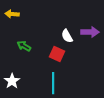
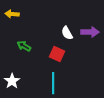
white semicircle: moved 3 px up
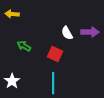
red square: moved 2 px left
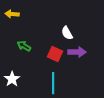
purple arrow: moved 13 px left, 20 px down
white star: moved 2 px up
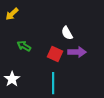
yellow arrow: rotated 48 degrees counterclockwise
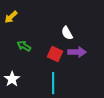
yellow arrow: moved 1 px left, 3 px down
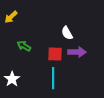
red square: rotated 21 degrees counterclockwise
cyan line: moved 5 px up
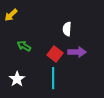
yellow arrow: moved 2 px up
white semicircle: moved 4 px up; rotated 32 degrees clockwise
red square: rotated 35 degrees clockwise
white star: moved 5 px right
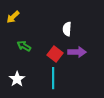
yellow arrow: moved 2 px right, 2 px down
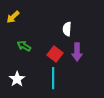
purple arrow: rotated 90 degrees clockwise
